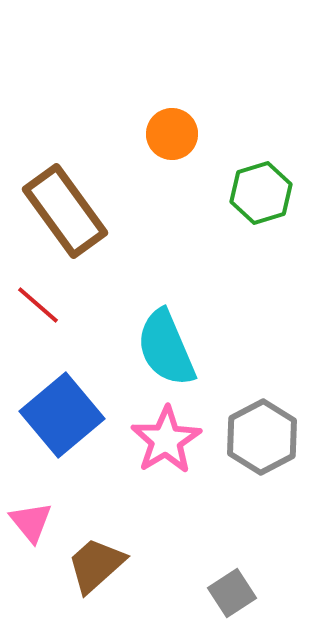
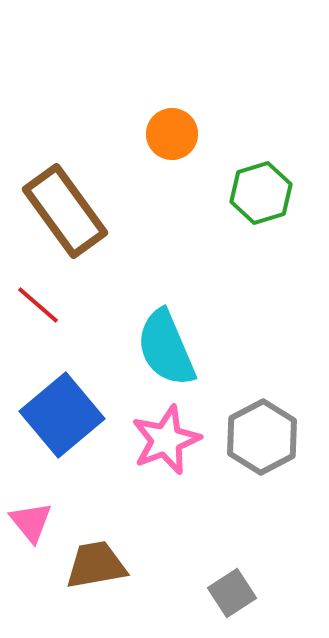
pink star: rotated 10 degrees clockwise
brown trapezoid: rotated 32 degrees clockwise
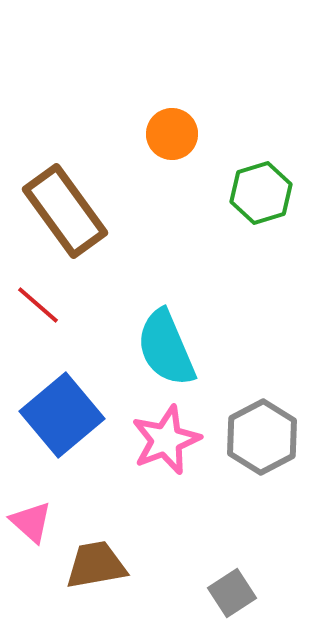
pink triangle: rotated 9 degrees counterclockwise
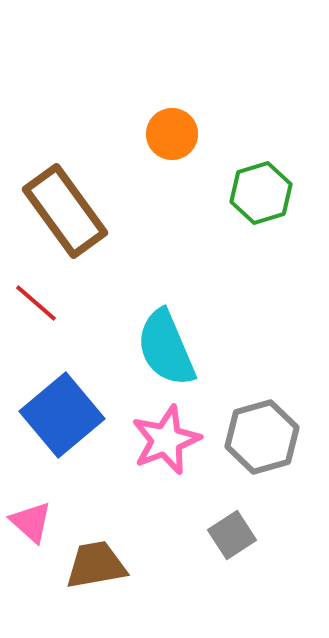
red line: moved 2 px left, 2 px up
gray hexagon: rotated 12 degrees clockwise
gray square: moved 58 px up
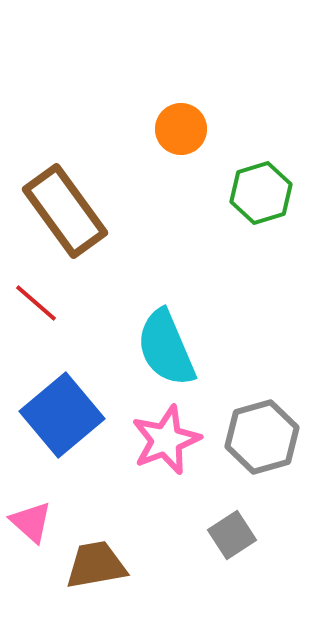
orange circle: moved 9 px right, 5 px up
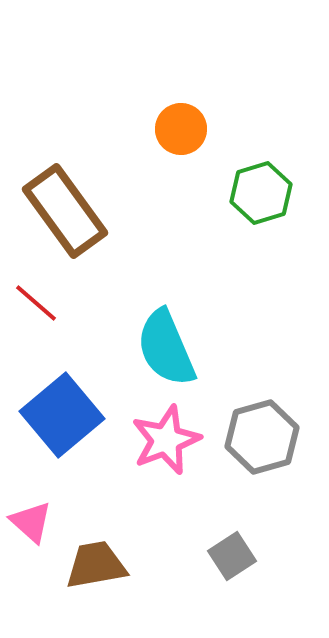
gray square: moved 21 px down
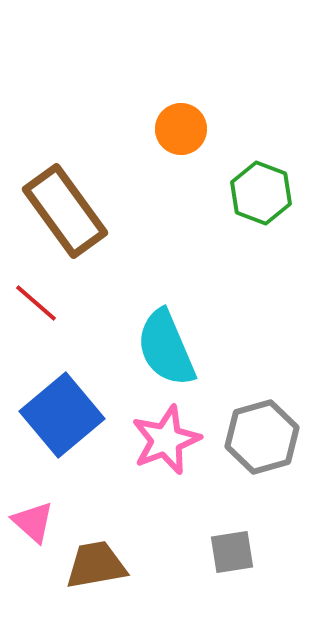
green hexagon: rotated 22 degrees counterclockwise
pink triangle: moved 2 px right
gray square: moved 4 px up; rotated 24 degrees clockwise
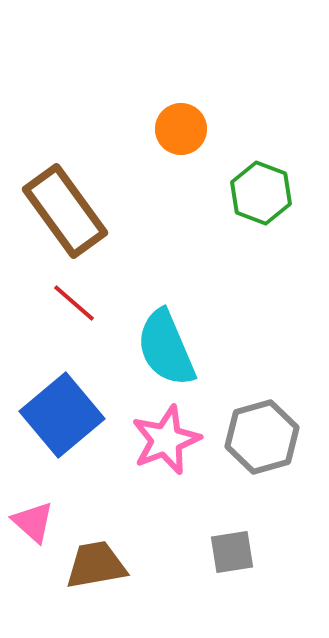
red line: moved 38 px right
